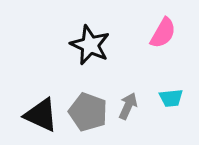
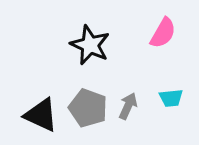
gray pentagon: moved 4 px up
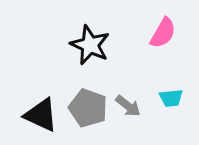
gray arrow: rotated 104 degrees clockwise
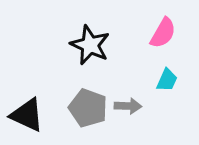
cyan trapezoid: moved 4 px left, 18 px up; rotated 60 degrees counterclockwise
gray arrow: rotated 36 degrees counterclockwise
black triangle: moved 14 px left
